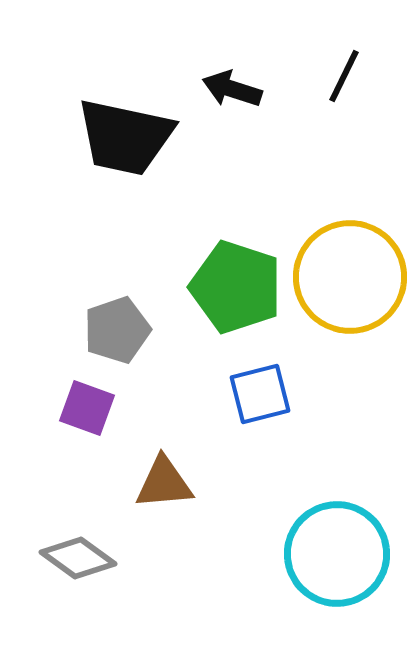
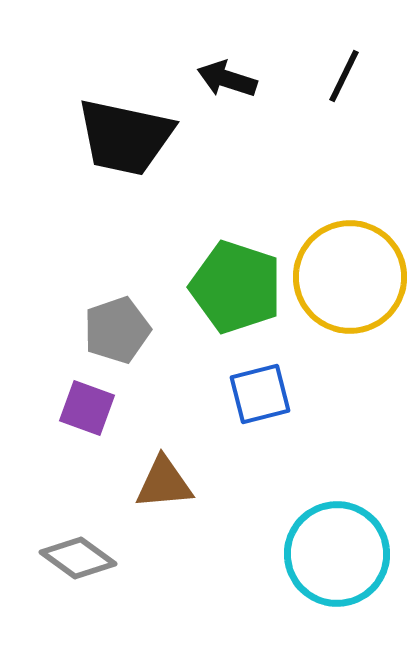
black arrow: moved 5 px left, 10 px up
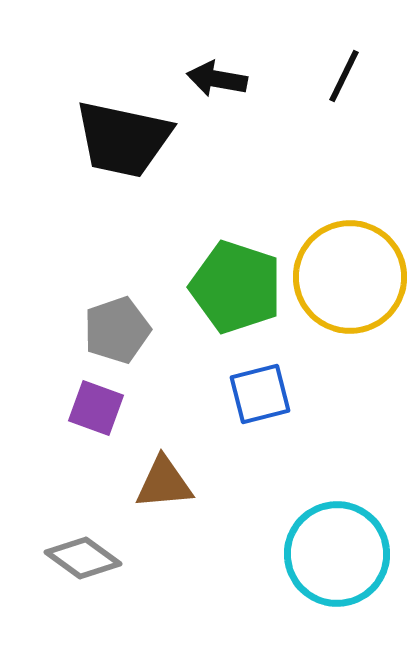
black arrow: moved 10 px left; rotated 8 degrees counterclockwise
black trapezoid: moved 2 px left, 2 px down
purple square: moved 9 px right
gray diamond: moved 5 px right
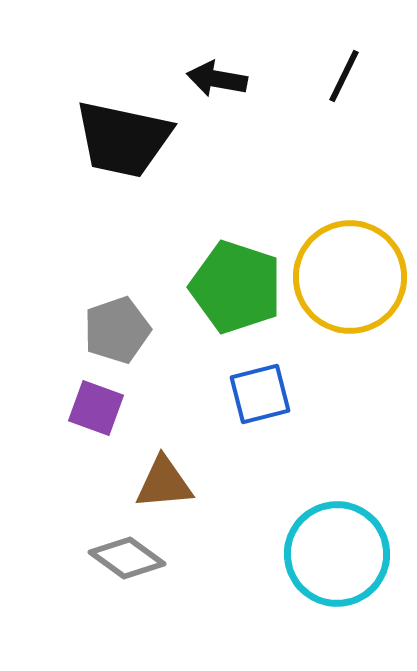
gray diamond: moved 44 px right
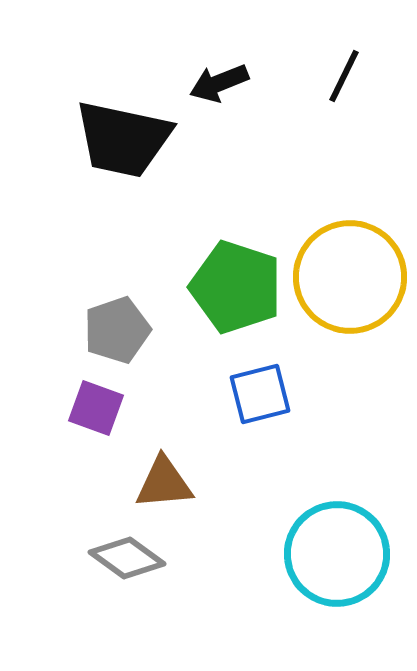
black arrow: moved 2 px right, 4 px down; rotated 32 degrees counterclockwise
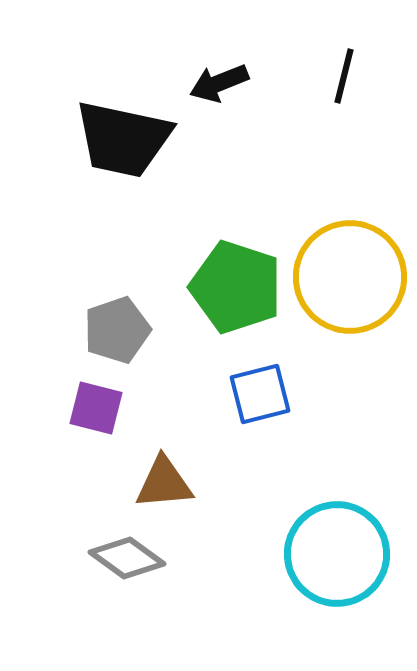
black line: rotated 12 degrees counterclockwise
purple square: rotated 6 degrees counterclockwise
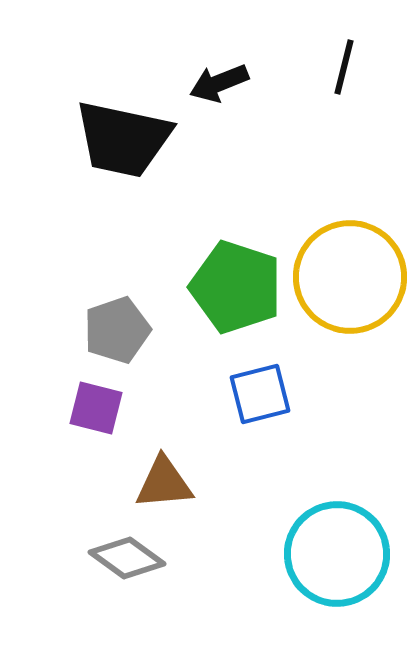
black line: moved 9 px up
